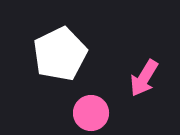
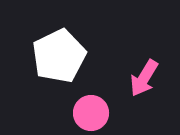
white pentagon: moved 1 px left, 2 px down
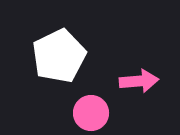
pink arrow: moved 5 px left, 3 px down; rotated 126 degrees counterclockwise
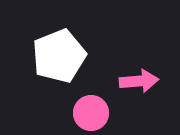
white pentagon: rotated 4 degrees clockwise
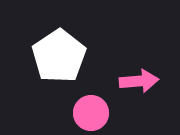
white pentagon: rotated 12 degrees counterclockwise
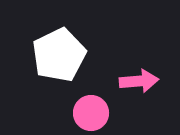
white pentagon: moved 1 px up; rotated 8 degrees clockwise
